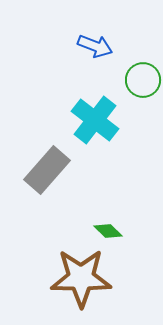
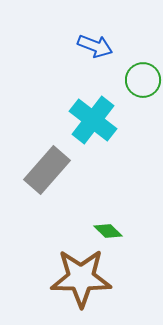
cyan cross: moved 2 px left
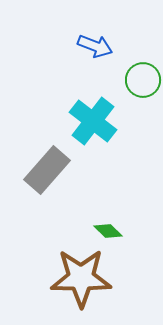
cyan cross: moved 1 px down
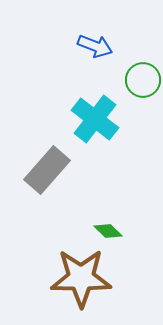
cyan cross: moved 2 px right, 2 px up
